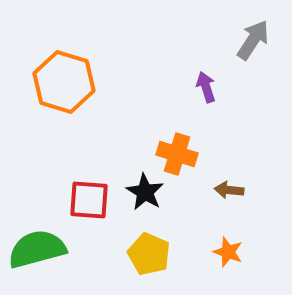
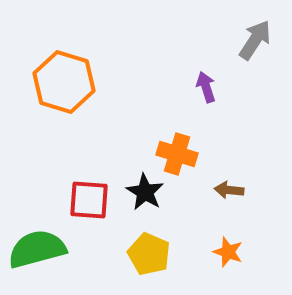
gray arrow: moved 2 px right
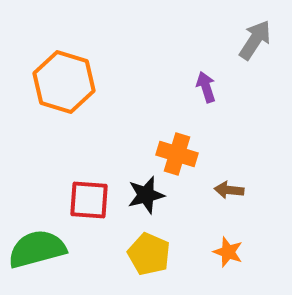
black star: moved 1 px right, 3 px down; rotated 27 degrees clockwise
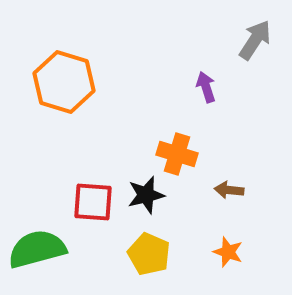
red square: moved 4 px right, 2 px down
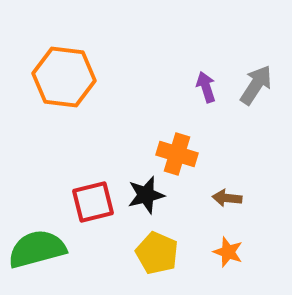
gray arrow: moved 1 px right, 45 px down
orange hexagon: moved 5 px up; rotated 10 degrees counterclockwise
brown arrow: moved 2 px left, 8 px down
red square: rotated 18 degrees counterclockwise
yellow pentagon: moved 8 px right, 1 px up
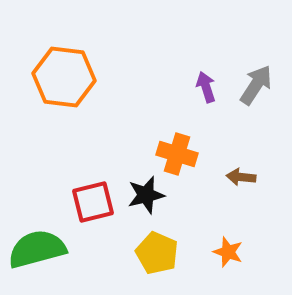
brown arrow: moved 14 px right, 21 px up
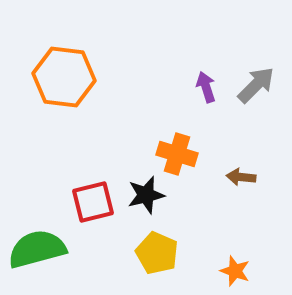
gray arrow: rotated 12 degrees clockwise
orange star: moved 7 px right, 19 px down
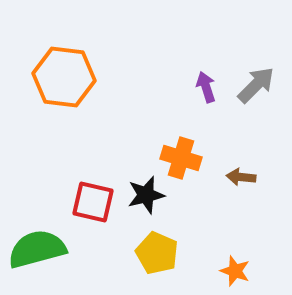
orange cross: moved 4 px right, 4 px down
red square: rotated 27 degrees clockwise
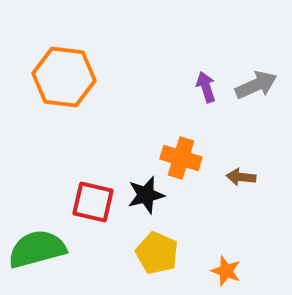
gray arrow: rotated 21 degrees clockwise
orange star: moved 9 px left
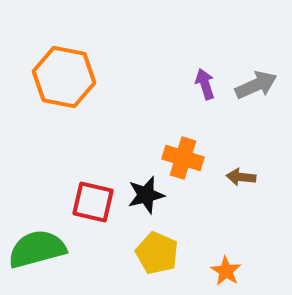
orange hexagon: rotated 4 degrees clockwise
purple arrow: moved 1 px left, 3 px up
orange cross: moved 2 px right
orange star: rotated 12 degrees clockwise
